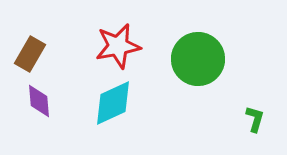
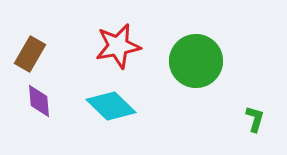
green circle: moved 2 px left, 2 px down
cyan diamond: moved 2 px left, 3 px down; rotated 69 degrees clockwise
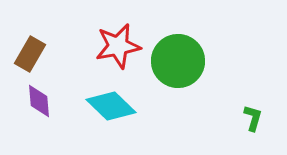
green circle: moved 18 px left
green L-shape: moved 2 px left, 1 px up
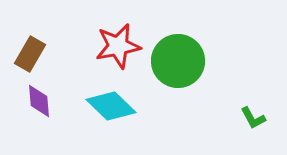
green L-shape: rotated 136 degrees clockwise
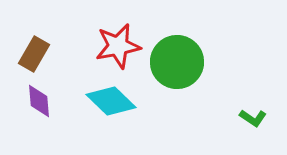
brown rectangle: moved 4 px right
green circle: moved 1 px left, 1 px down
cyan diamond: moved 5 px up
green L-shape: rotated 28 degrees counterclockwise
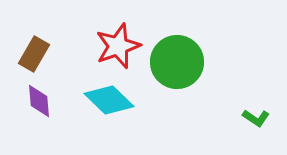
red star: rotated 9 degrees counterclockwise
cyan diamond: moved 2 px left, 1 px up
green L-shape: moved 3 px right
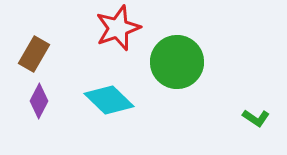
red star: moved 18 px up
purple diamond: rotated 32 degrees clockwise
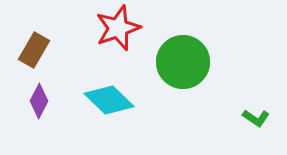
brown rectangle: moved 4 px up
green circle: moved 6 px right
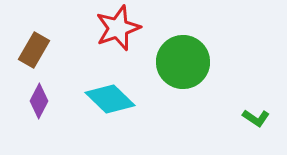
cyan diamond: moved 1 px right, 1 px up
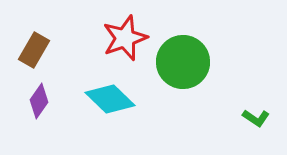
red star: moved 7 px right, 10 px down
purple diamond: rotated 8 degrees clockwise
